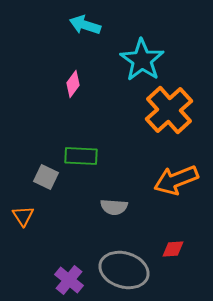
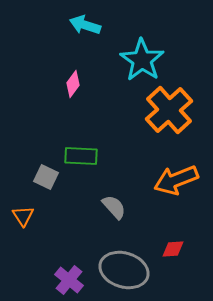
gray semicircle: rotated 136 degrees counterclockwise
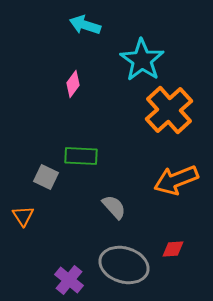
gray ellipse: moved 5 px up
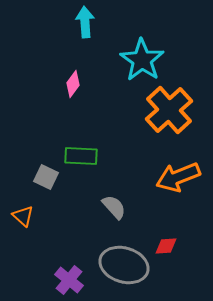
cyan arrow: moved 3 px up; rotated 68 degrees clockwise
orange arrow: moved 2 px right, 3 px up
orange triangle: rotated 15 degrees counterclockwise
red diamond: moved 7 px left, 3 px up
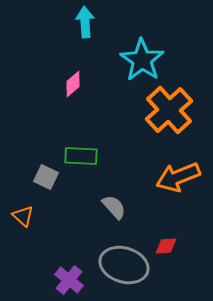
pink diamond: rotated 12 degrees clockwise
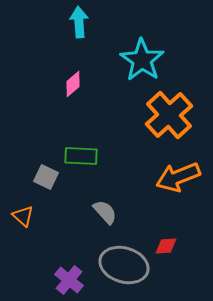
cyan arrow: moved 6 px left
orange cross: moved 5 px down
gray semicircle: moved 9 px left, 5 px down
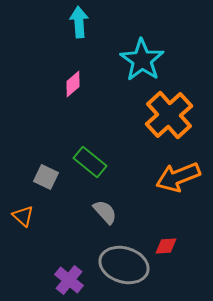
green rectangle: moved 9 px right, 6 px down; rotated 36 degrees clockwise
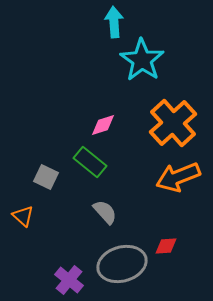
cyan arrow: moved 35 px right
pink diamond: moved 30 px right, 41 px down; rotated 24 degrees clockwise
orange cross: moved 4 px right, 8 px down
gray ellipse: moved 2 px left, 1 px up; rotated 33 degrees counterclockwise
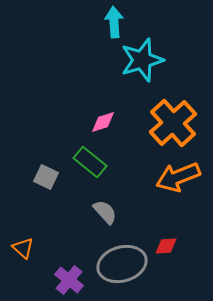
cyan star: rotated 21 degrees clockwise
pink diamond: moved 3 px up
orange triangle: moved 32 px down
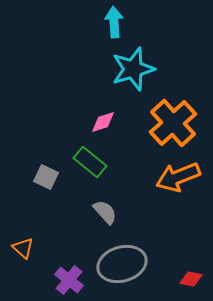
cyan star: moved 9 px left, 9 px down
red diamond: moved 25 px right, 33 px down; rotated 15 degrees clockwise
